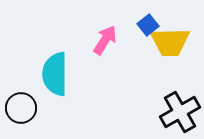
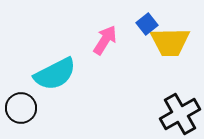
blue square: moved 1 px left, 1 px up
cyan semicircle: rotated 117 degrees counterclockwise
black cross: moved 2 px down
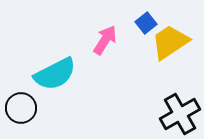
blue square: moved 1 px left, 1 px up
yellow trapezoid: rotated 147 degrees clockwise
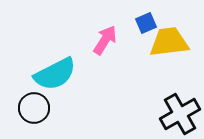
blue square: rotated 15 degrees clockwise
yellow trapezoid: moved 1 px left; rotated 27 degrees clockwise
black circle: moved 13 px right
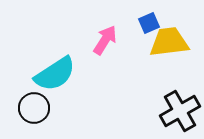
blue square: moved 3 px right
cyan semicircle: rotated 6 degrees counterclockwise
black cross: moved 3 px up
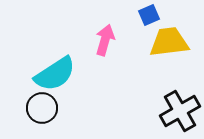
blue square: moved 8 px up
pink arrow: rotated 16 degrees counterclockwise
black circle: moved 8 px right
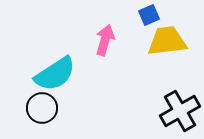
yellow trapezoid: moved 2 px left, 1 px up
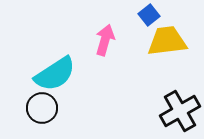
blue square: rotated 15 degrees counterclockwise
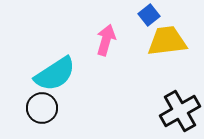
pink arrow: moved 1 px right
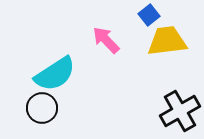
pink arrow: rotated 60 degrees counterclockwise
